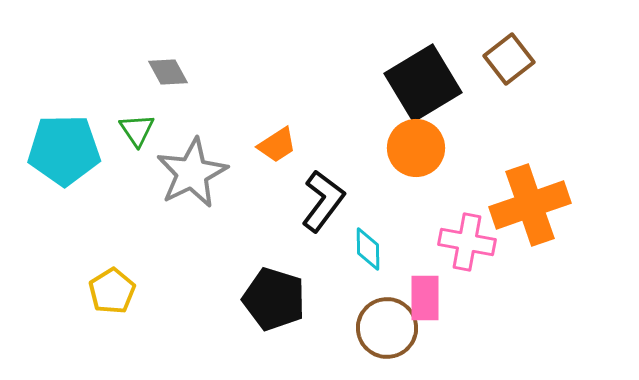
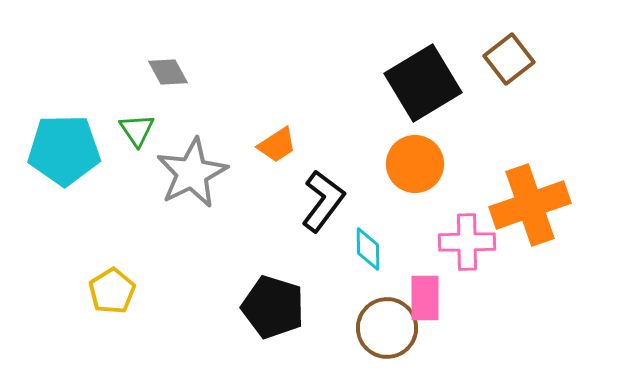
orange circle: moved 1 px left, 16 px down
pink cross: rotated 12 degrees counterclockwise
black pentagon: moved 1 px left, 8 px down
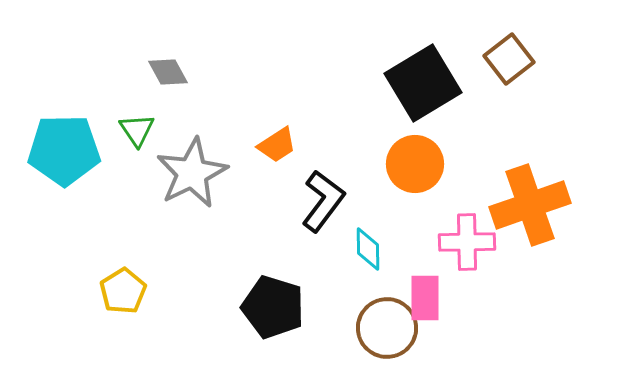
yellow pentagon: moved 11 px right
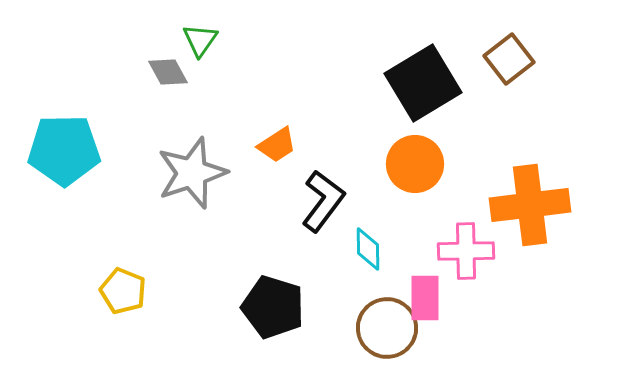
green triangle: moved 63 px right, 90 px up; rotated 9 degrees clockwise
gray star: rotated 8 degrees clockwise
orange cross: rotated 12 degrees clockwise
pink cross: moved 1 px left, 9 px down
yellow pentagon: rotated 18 degrees counterclockwise
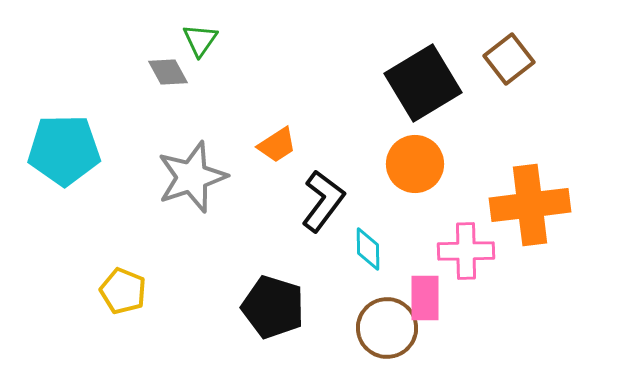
gray star: moved 4 px down
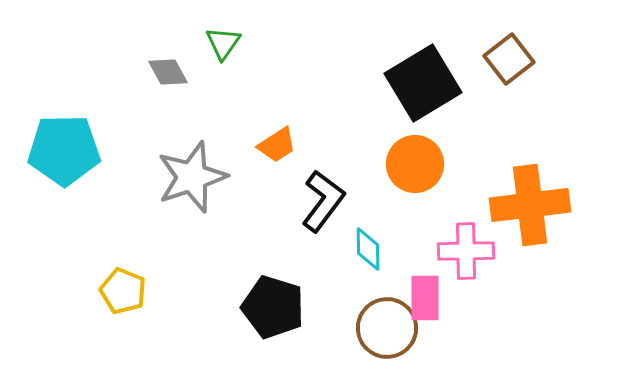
green triangle: moved 23 px right, 3 px down
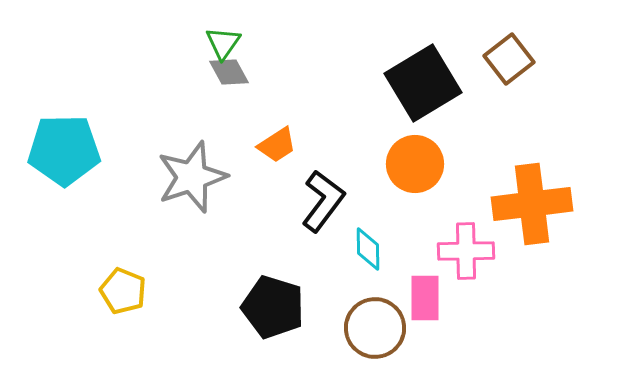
gray diamond: moved 61 px right
orange cross: moved 2 px right, 1 px up
brown circle: moved 12 px left
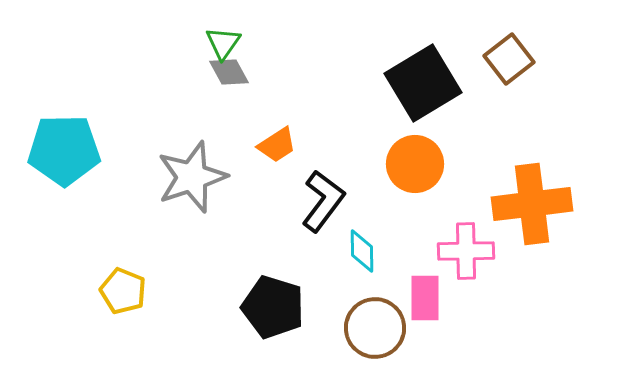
cyan diamond: moved 6 px left, 2 px down
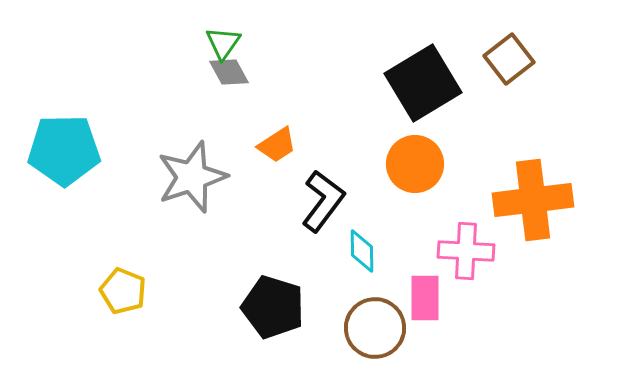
orange cross: moved 1 px right, 4 px up
pink cross: rotated 4 degrees clockwise
